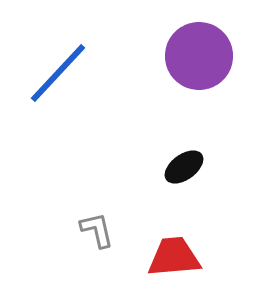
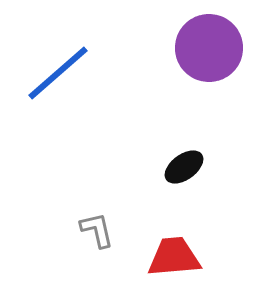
purple circle: moved 10 px right, 8 px up
blue line: rotated 6 degrees clockwise
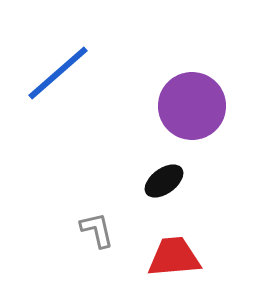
purple circle: moved 17 px left, 58 px down
black ellipse: moved 20 px left, 14 px down
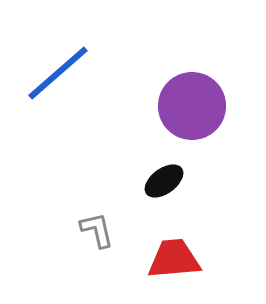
red trapezoid: moved 2 px down
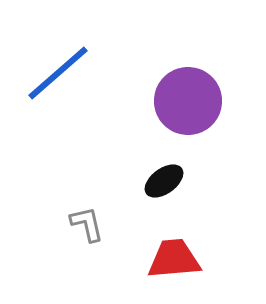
purple circle: moved 4 px left, 5 px up
gray L-shape: moved 10 px left, 6 px up
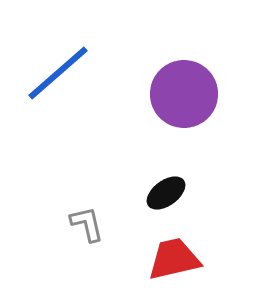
purple circle: moved 4 px left, 7 px up
black ellipse: moved 2 px right, 12 px down
red trapezoid: rotated 8 degrees counterclockwise
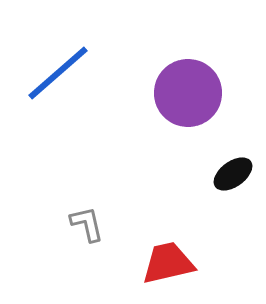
purple circle: moved 4 px right, 1 px up
black ellipse: moved 67 px right, 19 px up
red trapezoid: moved 6 px left, 4 px down
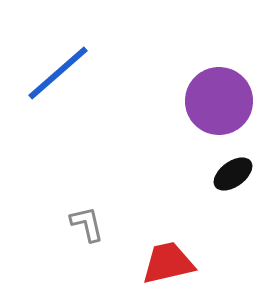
purple circle: moved 31 px right, 8 px down
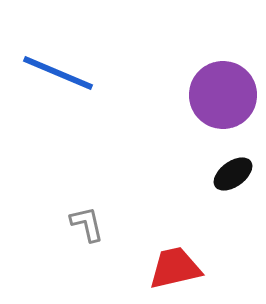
blue line: rotated 64 degrees clockwise
purple circle: moved 4 px right, 6 px up
red trapezoid: moved 7 px right, 5 px down
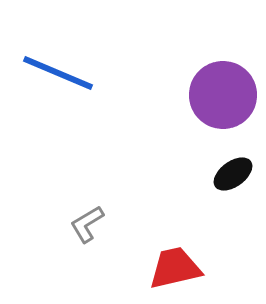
gray L-shape: rotated 108 degrees counterclockwise
